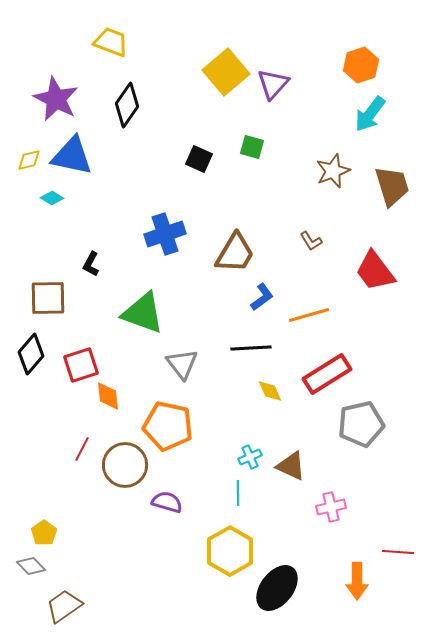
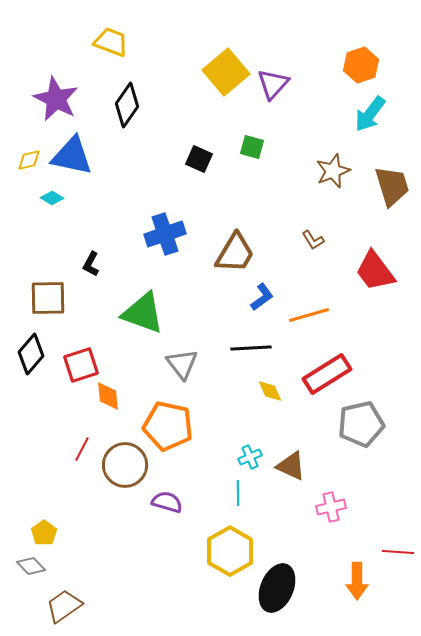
brown L-shape at (311, 241): moved 2 px right, 1 px up
black ellipse at (277, 588): rotated 15 degrees counterclockwise
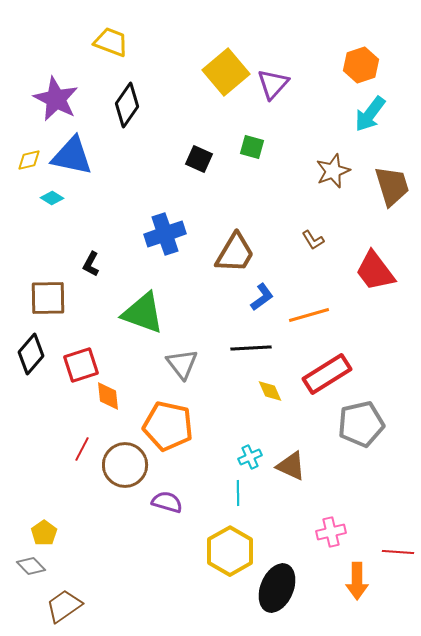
pink cross at (331, 507): moved 25 px down
